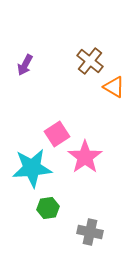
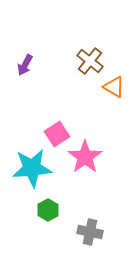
green hexagon: moved 2 px down; rotated 20 degrees counterclockwise
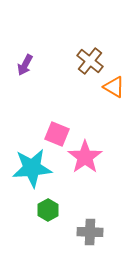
pink square: rotated 35 degrees counterclockwise
gray cross: rotated 10 degrees counterclockwise
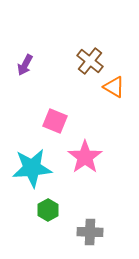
pink square: moved 2 px left, 13 px up
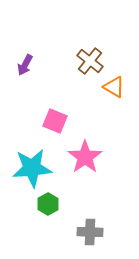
green hexagon: moved 6 px up
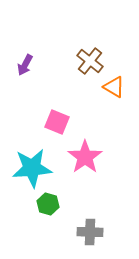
pink square: moved 2 px right, 1 px down
green hexagon: rotated 15 degrees counterclockwise
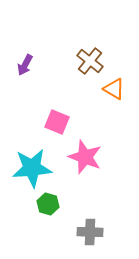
orange triangle: moved 2 px down
pink star: rotated 16 degrees counterclockwise
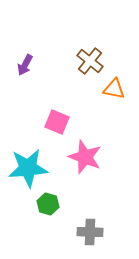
orange triangle: rotated 20 degrees counterclockwise
cyan star: moved 4 px left
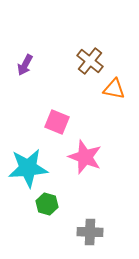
green hexagon: moved 1 px left
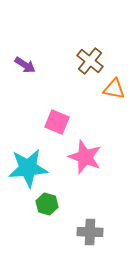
purple arrow: rotated 85 degrees counterclockwise
